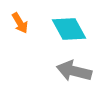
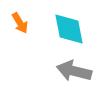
cyan diamond: rotated 18 degrees clockwise
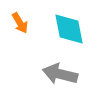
gray arrow: moved 14 px left, 3 px down
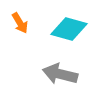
cyan diamond: rotated 63 degrees counterclockwise
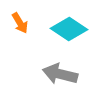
cyan diamond: rotated 18 degrees clockwise
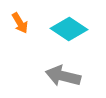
gray arrow: moved 3 px right, 2 px down
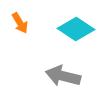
cyan diamond: moved 7 px right
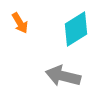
cyan diamond: rotated 66 degrees counterclockwise
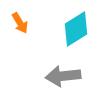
gray arrow: rotated 20 degrees counterclockwise
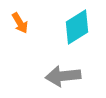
cyan diamond: moved 1 px right, 2 px up
